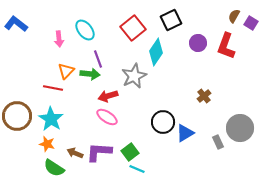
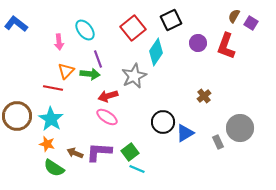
pink arrow: moved 3 px down
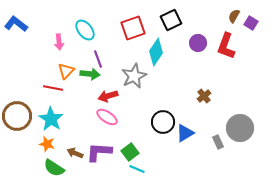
red square: rotated 20 degrees clockwise
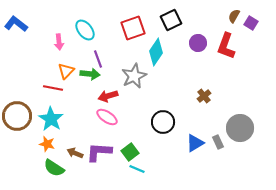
blue triangle: moved 10 px right, 10 px down
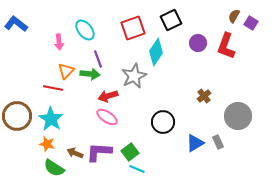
gray circle: moved 2 px left, 12 px up
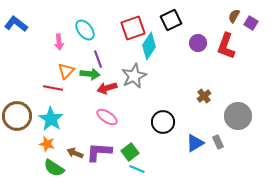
cyan diamond: moved 7 px left, 6 px up
red arrow: moved 1 px left, 8 px up
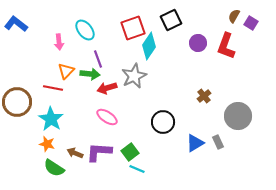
brown circle: moved 14 px up
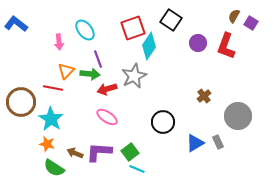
black square: rotated 30 degrees counterclockwise
red arrow: moved 1 px down
brown circle: moved 4 px right
